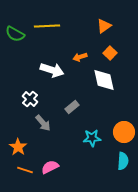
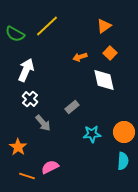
yellow line: rotated 40 degrees counterclockwise
white arrow: moved 26 px left; rotated 85 degrees counterclockwise
cyan star: moved 4 px up
orange line: moved 2 px right, 6 px down
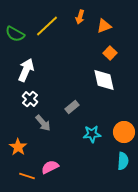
orange triangle: rotated 14 degrees clockwise
orange arrow: moved 40 px up; rotated 56 degrees counterclockwise
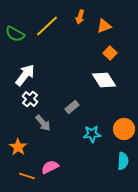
white arrow: moved 1 px left, 5 px down; rotated 15 degrees clockwise
white diamond: rotated 20 degrees counterclockwise
orange circle: moved 3 px up
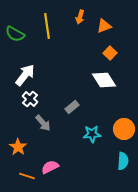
yellow line: rotated 55 degrees counterclockwise
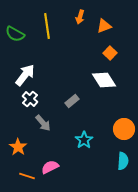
gray rectangle: moved 6 px up
cyan star: moved 8 px left, 6 px down; rotated 30 degrees counterclockwise
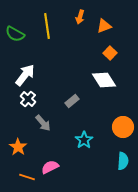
white cross: moved 2 px left
orange circle: moved 1 px left, 2 px up
orange line: moved 1 px down
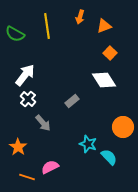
cyan star: moved 4 px right, 4 px down; rotated 18 degrees counterclockwise
cyan semicircle: moved 14 px left, 4 px up; rotated 48 degrees counterclockwise
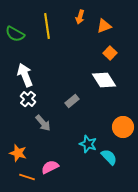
white arrow: rotated 60 degrees counterclockwise
orange star: moved 6 px down; rotated 18 degrees counterclockwise
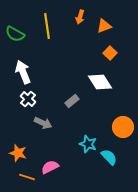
white arrow: moved 2 px left, 3 px up
white diamond: moved 4 px left, 2 px down
gray arrow: rotated 24 degrees counterclockwise
